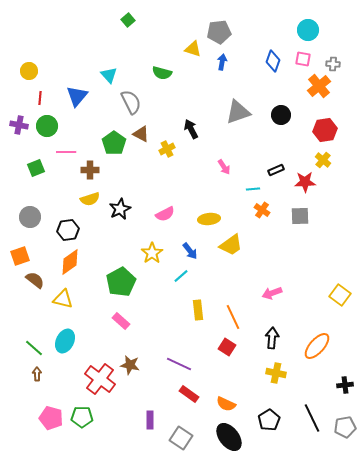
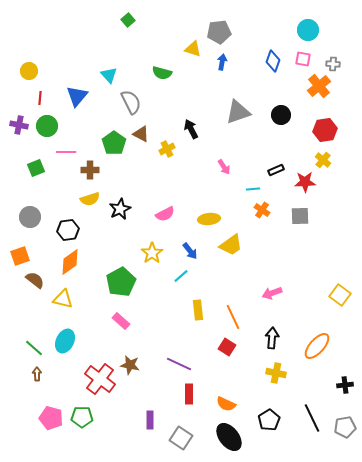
red rectangle at (189, 394): rotated 54 degrees clockwise
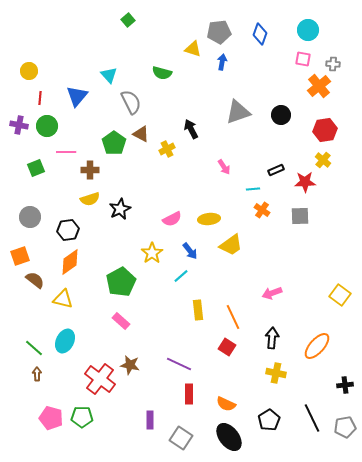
blue diamond at (273, 61): moved 13 px left, 27 px up
pink semicircle at (165, 214): moved 7 px right, 5 px down
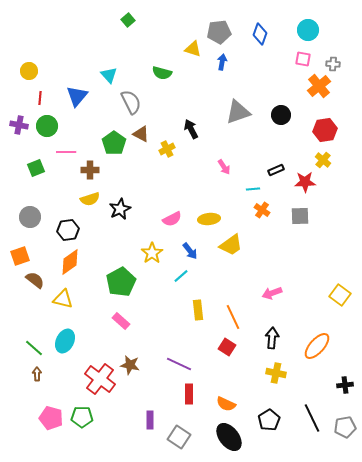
gray square at (181, 438): moved 2 px left, 1 px up
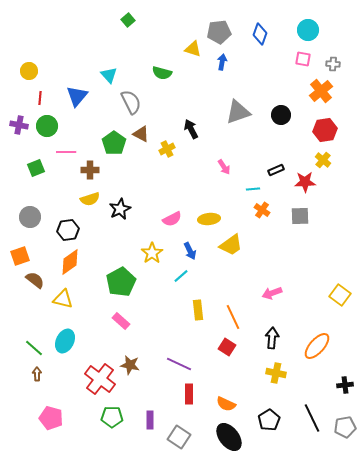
orange cross at (319, 86): moved 2 px right, 5 px down
blue arrow at (190, 251): rotated 12 degrees clockwise
green pentagon at (82, 417): moved 30 px right
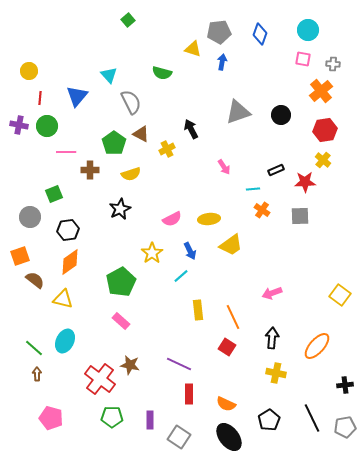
green square at (36, 168): moved 18 px right, 26 px down
yellow semicircle at (90, 199): moved 41 px right, 25 px up
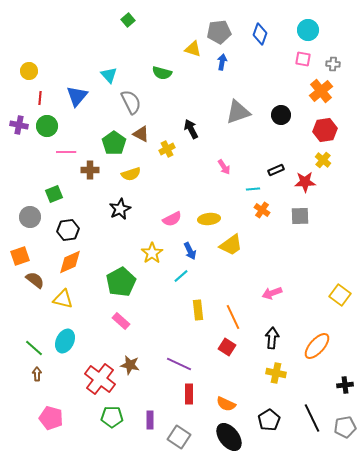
orange diamond at (70, 262): rotated 12 degrees clockwise
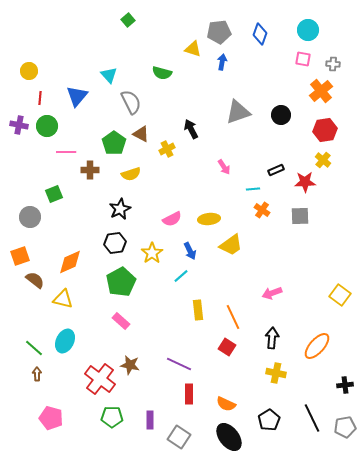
black hexagon at (68, 230): moved 47 px right, 13 px down
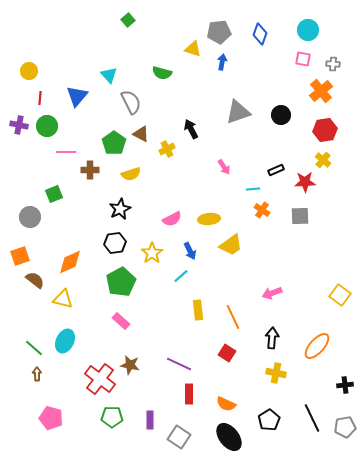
red square at (227, 347): moved 6 px down
